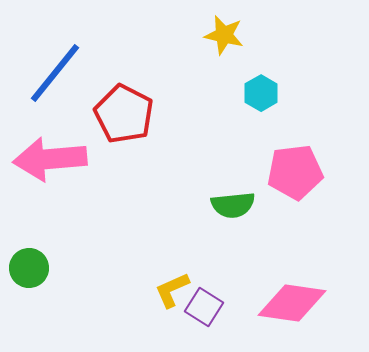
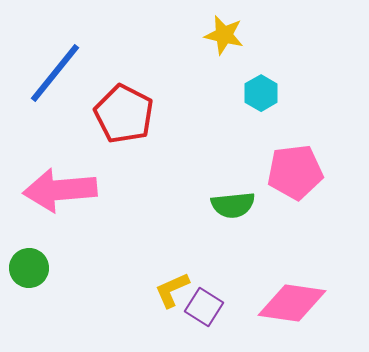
pink arrow: moved 10 px right, 31 px down
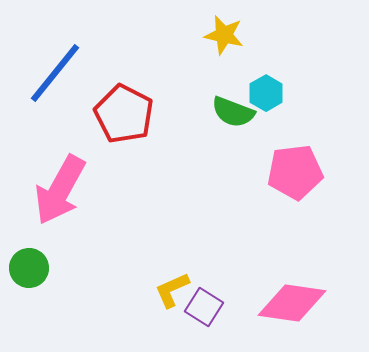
cyan hexagon: moved 5 px right
pink arrow: rotated 56 degrees counterclockwise
green semicircle: moved 93 px up; rotated 27 degrees clockwise
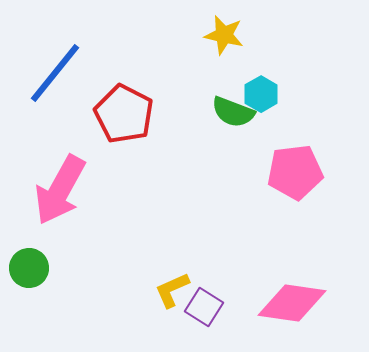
cyan hexagon: moved 5 px left, 1 px down
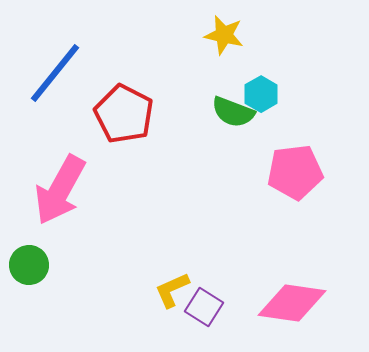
green circle: moved 3 px up
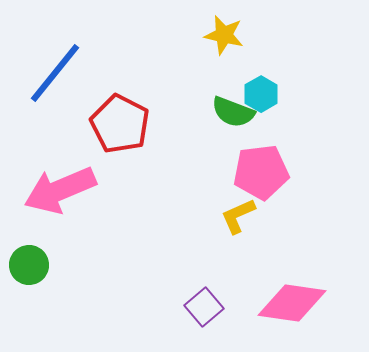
red pentagon: moved 4 px left, 10 px down
pink pentagon: moved 34 px left
pink arrow: rotated 38 degrees clockwise
yellow L-shape: moved 66 px right, 74 px up
purple square: rotated 18 degrees clockwise
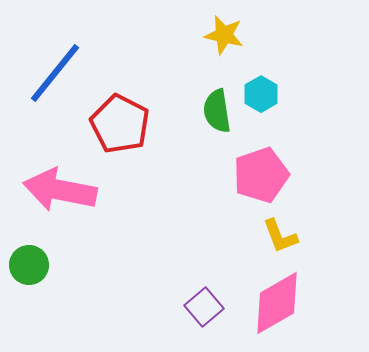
green semicircle: moved 16 px left, 1 px up; rotated 60 degrees clockwise
pink pentagon: moved 3 px down; rotated 12 degrees counterclockwise
pink arrow: rotated 34 degrees clockwise
yellow L-shape: moved 42 px right, 20 px down; rotated 87 degrees counterclockwise
pink diamond: moved 15 px left; rotated 38 degrees counterclockwise
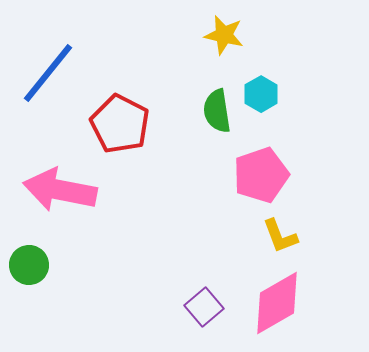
blue line: moved 7 px left
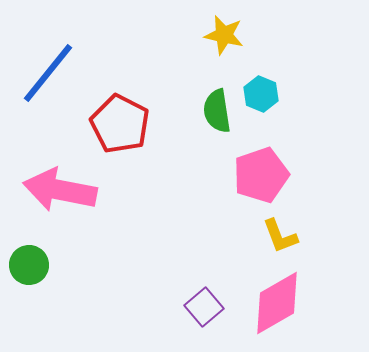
cyan hexagon: rotated 8 degrees counterclockwise
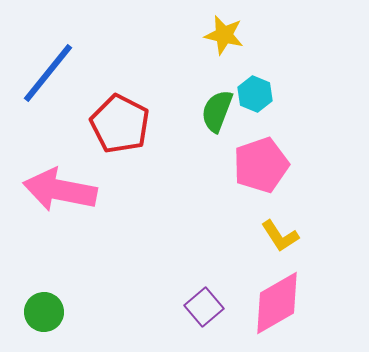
cyan hexagon: moved 6 px left
green semicircle: rotated 30 degrees clockwise
pink pentagon: moved 10 px up
yellow L-shape: rotated 12 degrees counterclockwise
green circle: moved 15 px right, 47 px down
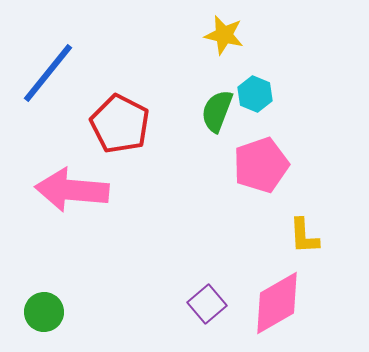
pink arrow: moved 12 px right; rotated 6 degrees counterclockwise
yellow L-shape: moved 24 px right; rotated 30 degrees clockwise
purple square: moved 3 px right, 3 px up
